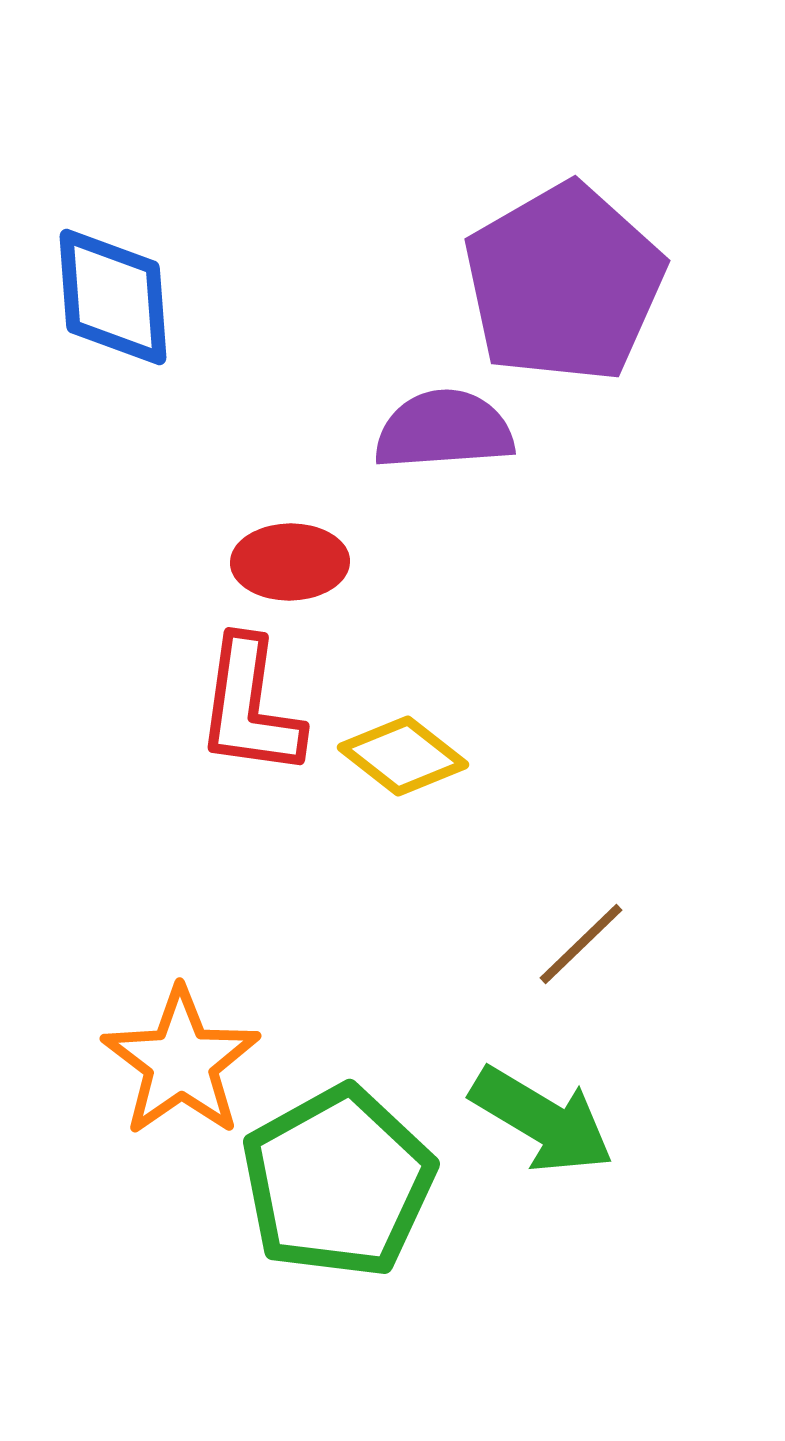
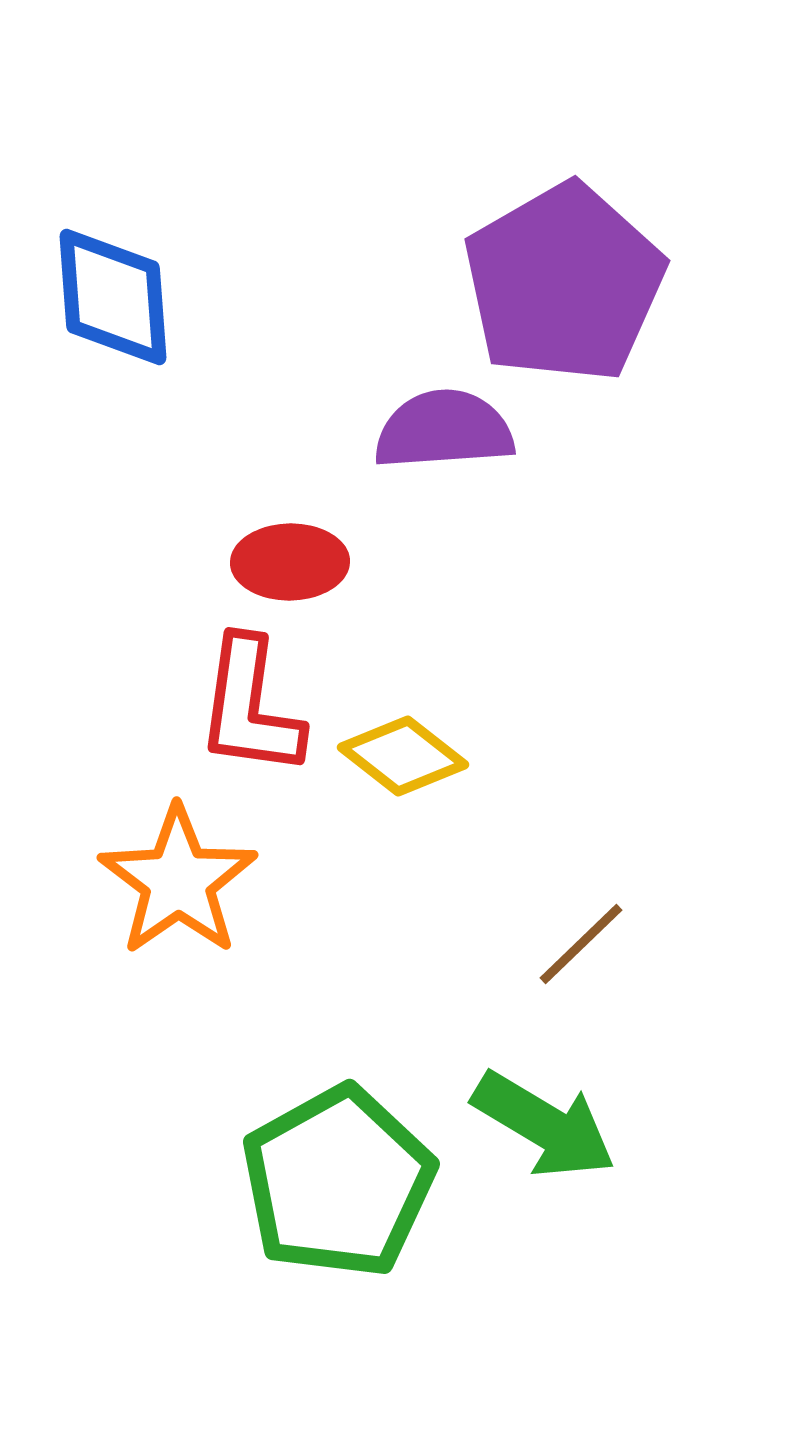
orange star: moved 3 px left, 181 px up
green arrow: moved 2 px right, 5 px down
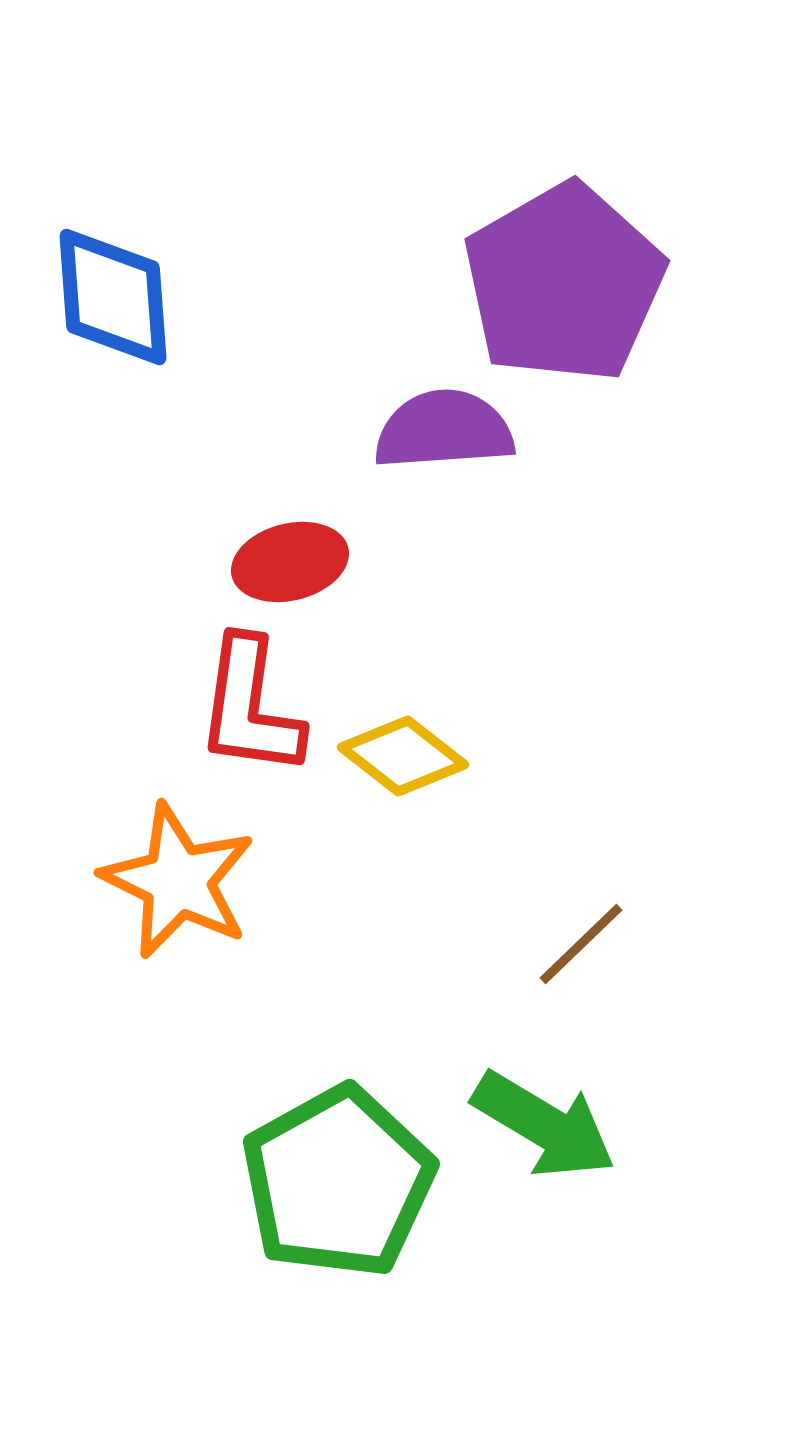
red ellipse: rotated 13 degrees counterclockwise
orange star: rotated 11 degrees counterclockwise
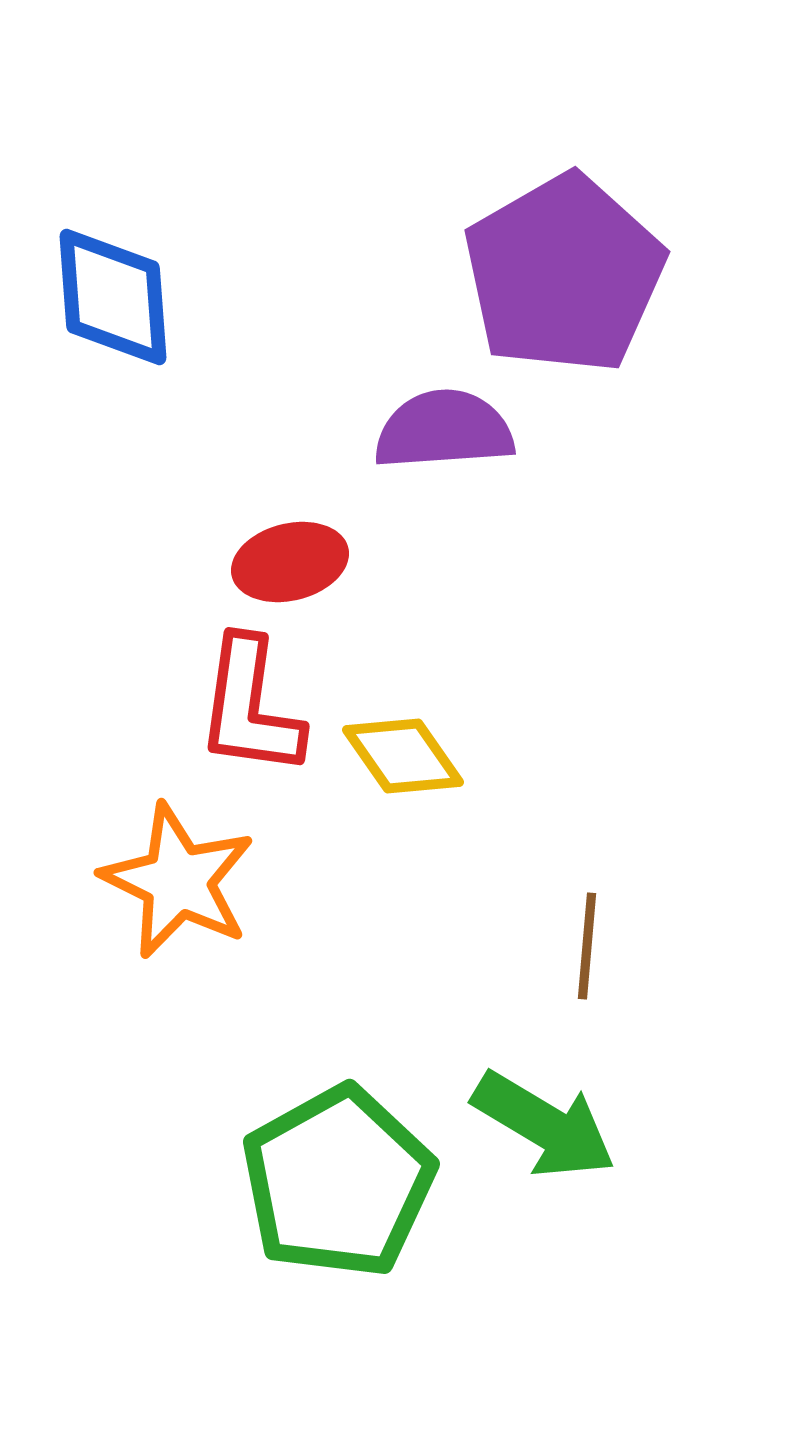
purple pentagon: moved 9 px up
yellow diamond: rotated 17 degrees clockwise
brown line: moved 6 px right, 2 px down; rotated 41 degrees counterclockwise
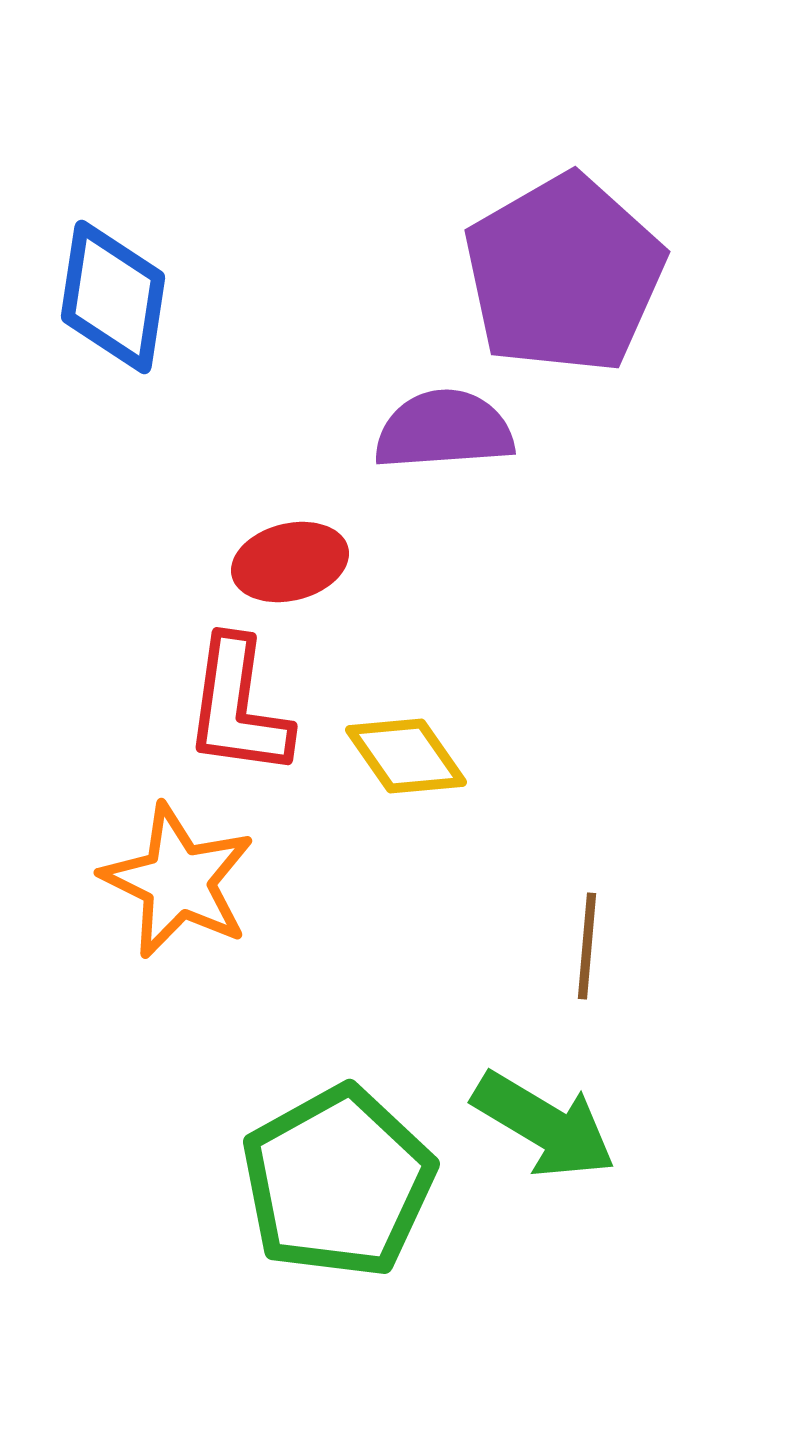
blue diamond: rotated 13 degrees clockwise
red L-shape: moved 12 px left
yellow diamond: moved 3 px right
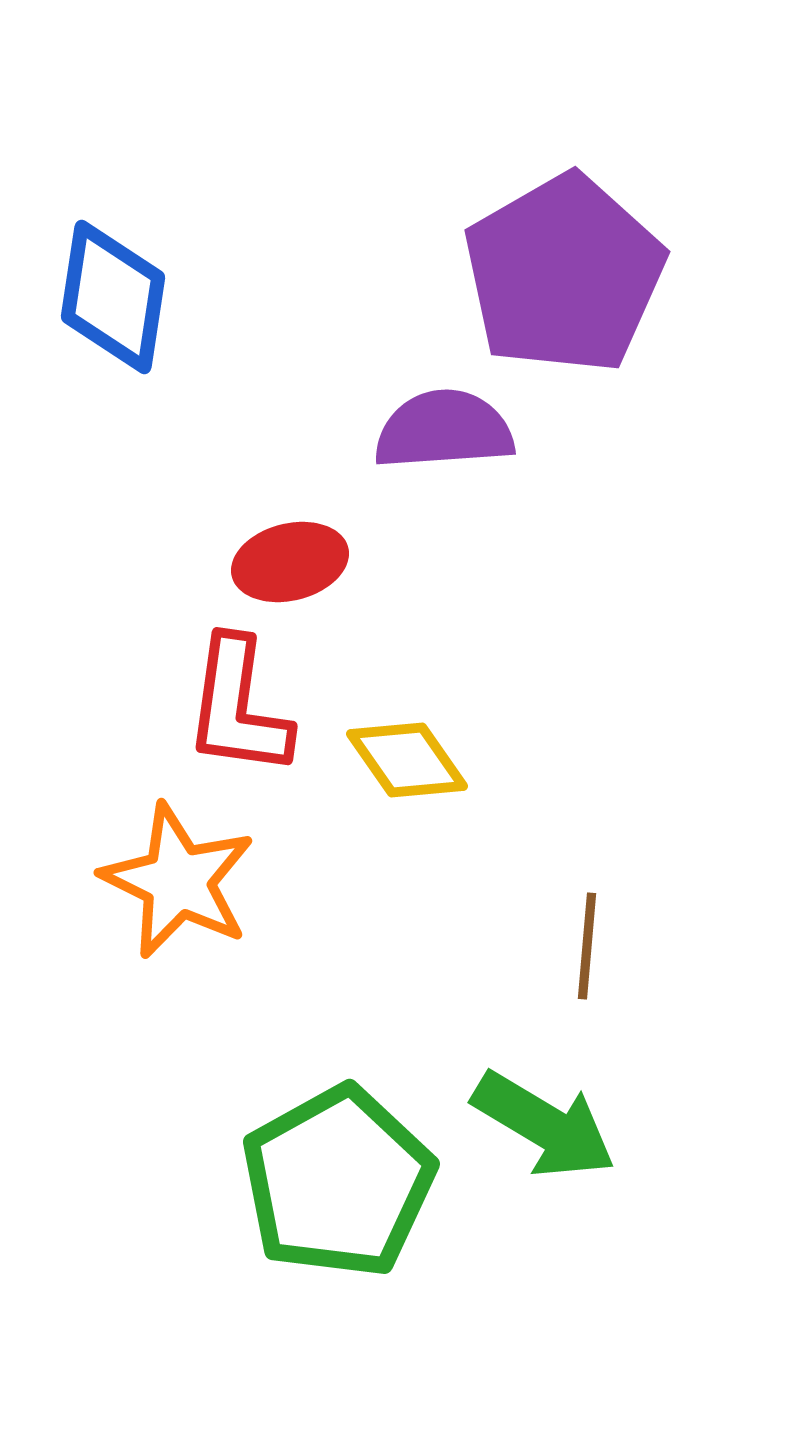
yellow diamond: moved 1 px right, 4 px down
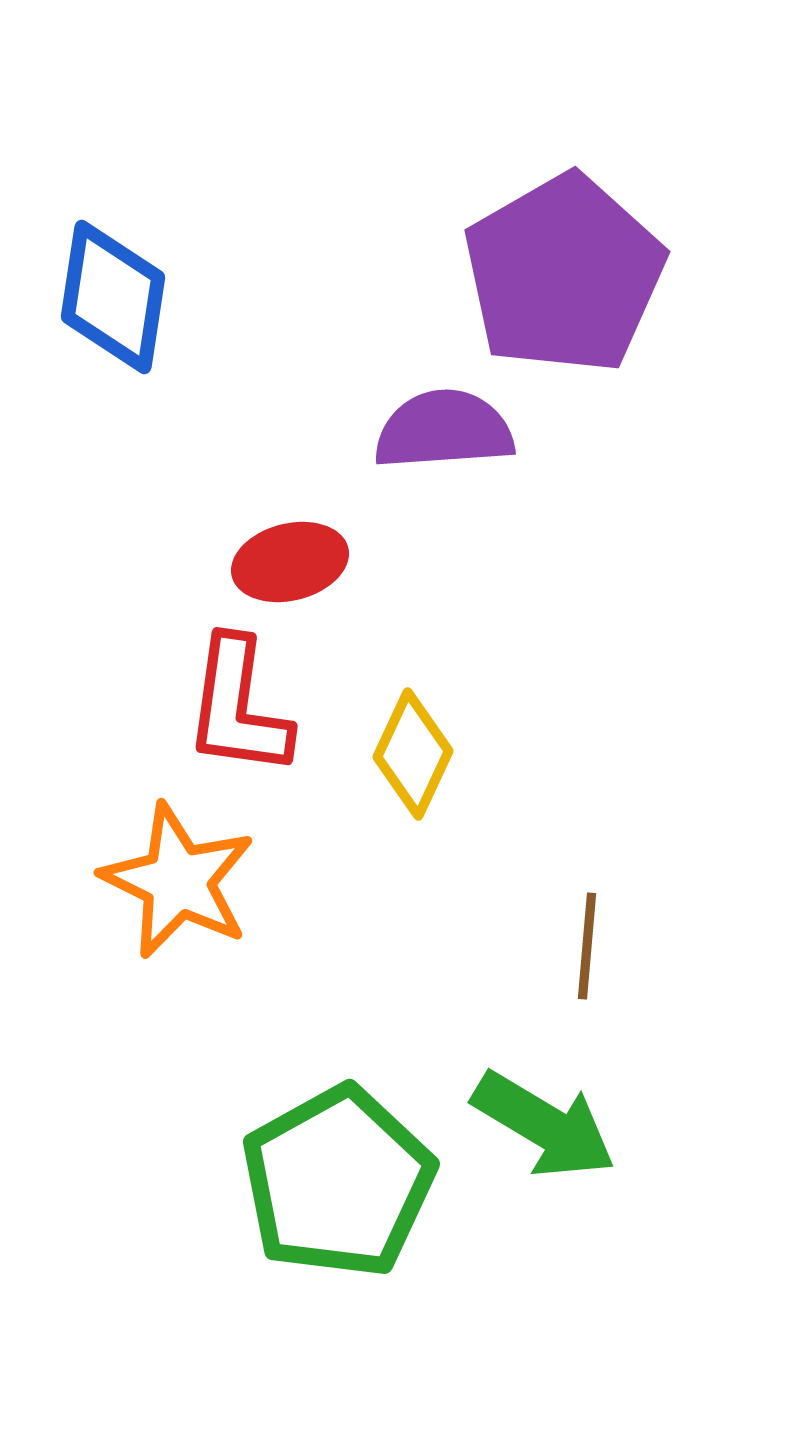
yellow diamond: moved 6 px right, 6 px up; rotated 60 degrees clockwise
